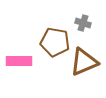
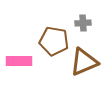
gray cross: rotated 21 degrees counterclockwise
brown pentagon: moved 1 px left, 1 px up
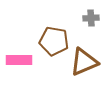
gray cross: moved 8 px right, 5 px up
pink rectangle: moved 1 px up
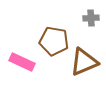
pink rectangle: moved 3 px right, 2 px down; rotated 25 degrees clockwise
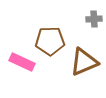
gray cross: moved 3 px right, 1 px down
brown pentagon: moved 4 px left; rotated 12 degrees counterclockwise
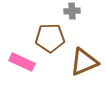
gray cross: moved 22 px left, 8 px up
brown pentagon: moved 3 px up
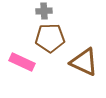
gray cross: moved 28 px left
brown triangle: rotated 48 degrees clockwise
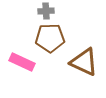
gray cross: moved 2 px right
